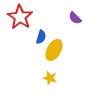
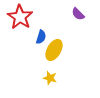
purple semicircle: moved 3 px right, 4 px up
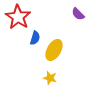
red star: moved 2 px left
blue semicircle: moved 6 px left, 1 px down
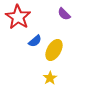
purple semicircle: moved 14 px left
blue semicircle: moved 3 px down; rotated 32 degrees clockwise
yellow star: rotated 24 degrees clockwise
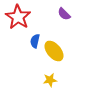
blue semicircle: rotated 144 degrees clockwise
yellow ellipse: moved 1 px down; rotated 70 degrees counterclockwise
yellow star: moved 2 px down; rotated 24 degrees clockwise
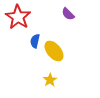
purple semicircle: moved 4 px right
yellow star: rotated 24 degrees counterclockwise
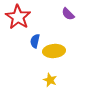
yellow ellipse: rotated 55 degrees counterclockwise
yellow star: rotated 16 degrees counterclockwise
